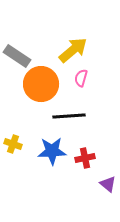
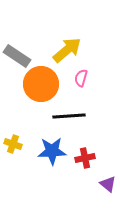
yellow arrow: moved 6 px left
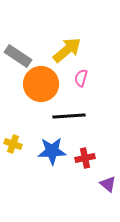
gray rectangle: moved 1 px right
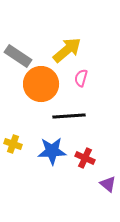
red cross: rotated 36 degrees clockwise
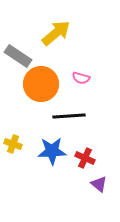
yellow arrow: moved 11 px left, 17 px up
pink semicircle: rotated 90 degrees counterclockwise
purple triangle: moved 9 px left
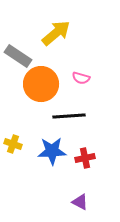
red cross: rotated 36 degrees counterclockwise
purple triangle: moved 19 px left, 18 px down; rotated 12 degrees counterclockwise
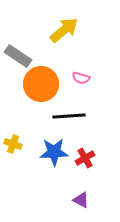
yellow arrow: moved 8 px right, 3 px up
blue star: moved 2 px right, 1 px down
red cross: rotated 18 degrees counterclockwise
purple triangle: moved 1 px right, 2 px up
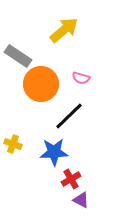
black line: rotated 40 degrees counterclockwise
red cross: moved 14 px left, 21 px down
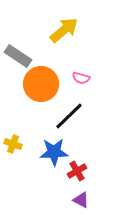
red cross: moved 6 px right, 8 px up
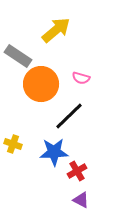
yellow arrow: moved 8 px left
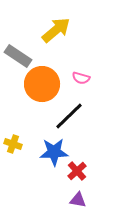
orange circle: moved 1 px right
red cross: rotated 12 degrees counterclockwise
purple triangle: moved 3 px left; rotated 18 degrees counterclockwise
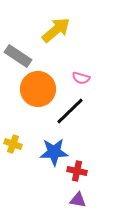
orange circle: moved 4 px left, 5 px down
black line: moved 1 px right, 5 px up
red cross: rotated 36 degrees counterclockwise
